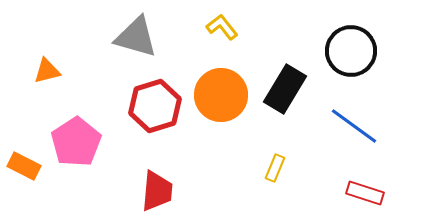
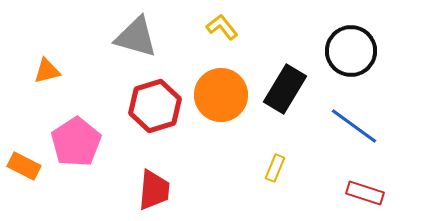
red trapezoid: moved 3 px left, 1 px up
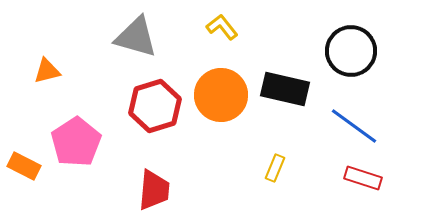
black rectangle: rotated 72 degrees clockwise
red rectangle: moved 2 px left, 15 px up
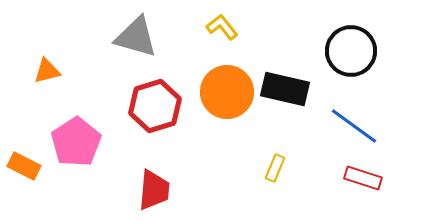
orange circle: moved 6 px right, 3 px up
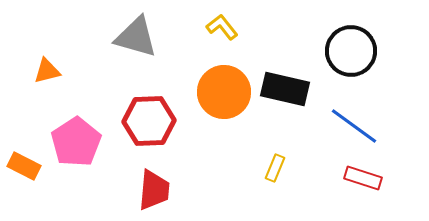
orange circle: moved 3 px left
red hexagon: moved 6 px left, 15 px down; rotated 15 degrees clockwise
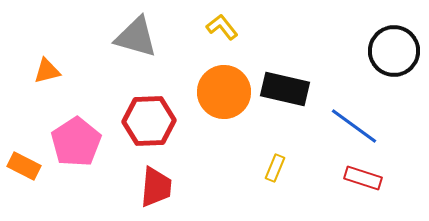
black circle: moved 43 px right
red trapezoid: moved 2 px right, 3 px up
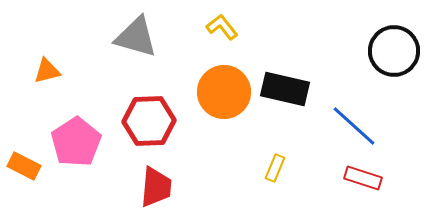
blue line: rotated 6 degrees clockwise
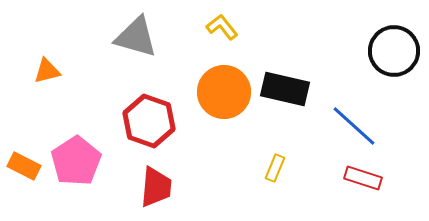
red hexagon: rotated 21 degrees clockwise
pink pentagon: moved 19 px down
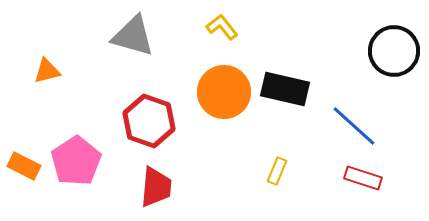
gray triangle: moved 3 px left, 1 px up
yellow rectangle: moved 2 px right, 3 px down
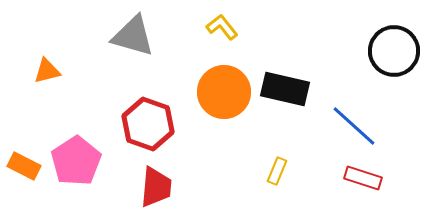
red hexagon: moved 1 px left, 3 px down
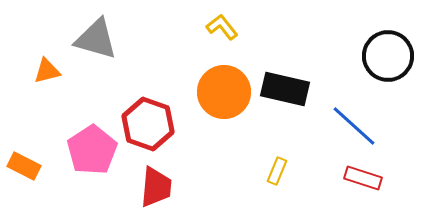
gray triangle: moved 37 px left, 3 px down
black circle: moved 6 px left, 5 px down
pink pentagon: moved 16 px right, 11 px up
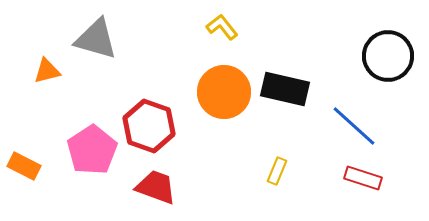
red hexagon: moved 1 px right, 2 px down
red trapezoid: rotated 75 degrees counterclockwise
